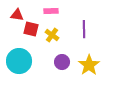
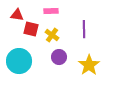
purple circle: moved 3 px left, 5 px up
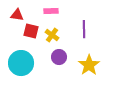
red square: moved 2 px down
cyan circle: moved 2 px right, 2 px down
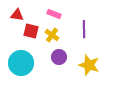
pink rectangle: moved 3 px right, 3 px down; rotated 24 degrees clockwise
yellow star: rotated 20 degrees counterclockwise
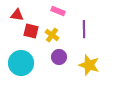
pink rectangle: moved 4 px right, 3 px up
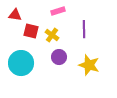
pink rectangle: rotated 40 degrees counterclockwise
red triangle: moved 2 px left
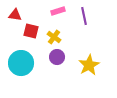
purple line: moved 13 px up; rotated 12 degrees counterclockwise
yellow cross: moved 2 px right, 2 px down
purple circle: moved 2 px left
yellow star: rotated 25 degrees clockwise
